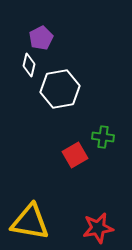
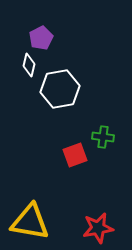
red square: rotated 10 degrees clockwise
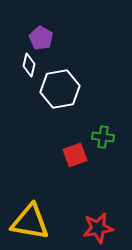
purple pentagon: rotated 15 degrees counterclockwise
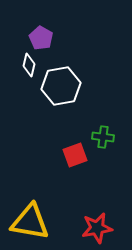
white hexagon: moved 1 px right, 3 px up
red star: moved 1 px left
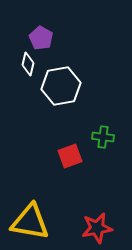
white diamond: moved 1 px left, 1 px up
red square: moved 5 px left, 1 px down
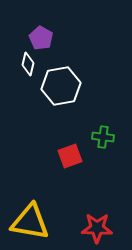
red star: rotated 12 degrees clockwise
